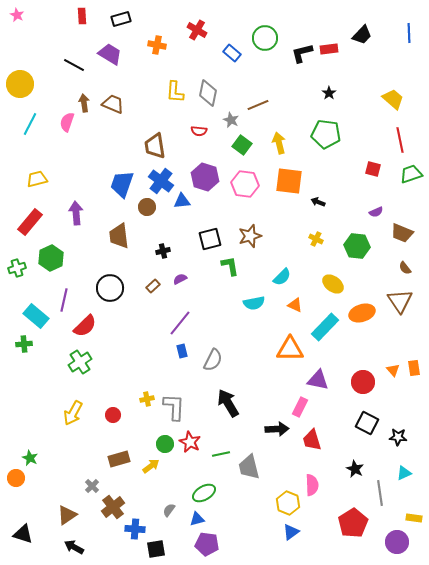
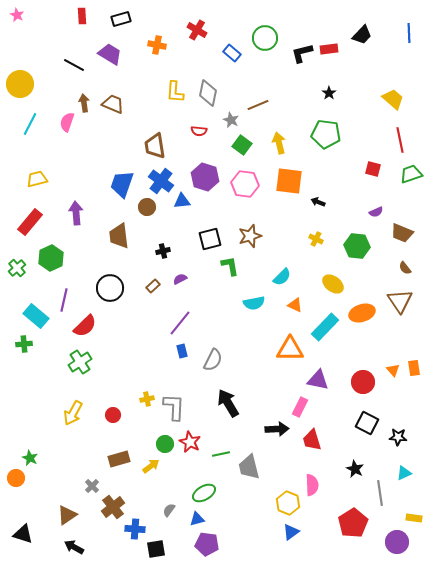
green cross at (17, 268): rotated 24 degrees counterclockwise
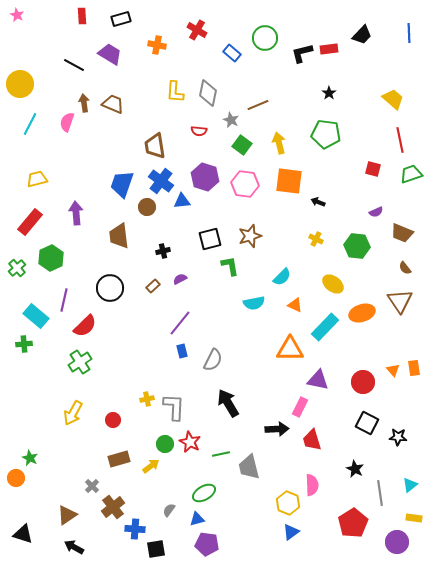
red circle at (113, 415): moved 5 px down
cyan triangle at (404, 473): moved 6 px right, 12 px down; rotated 14 degrees counterclockwise
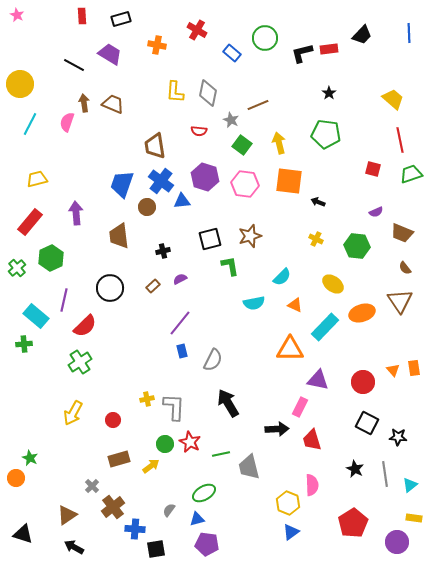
gray line at (380, 493): moved 5 px right, 19 px up
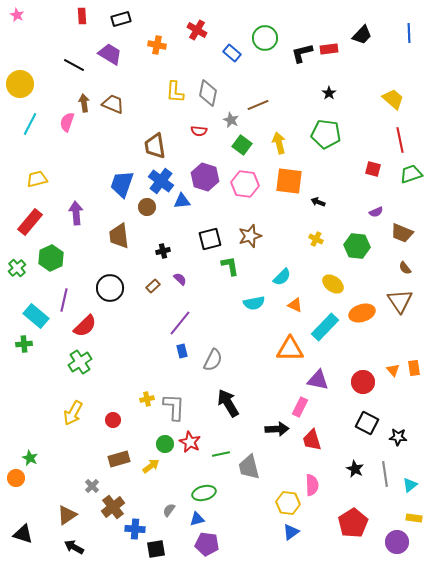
purple semicircle at (180, 279): rotated 72 degrees clockwise
green ellipse at (204, 493): rotated 15 degrees clockwise
yellow hexagon at (288, 503): rotated 15 degrees counterclockwise
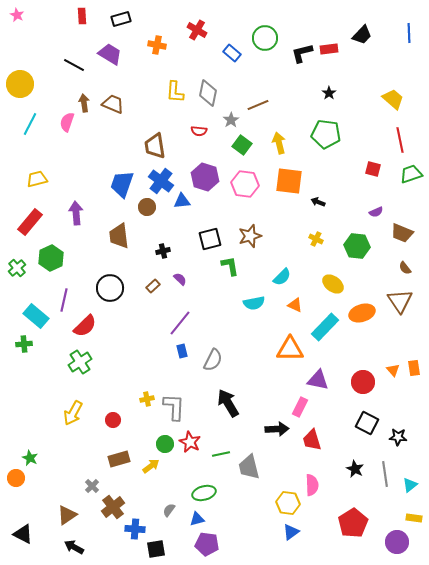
gray star at (231, 120): rotated 14 degrees clockwise
black triangle at (23, 534): rotated 10 degrees clockwise
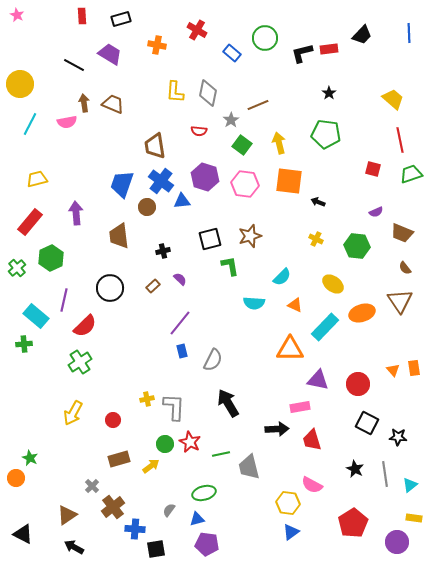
pink semicircle at (67, 122): rotated 120 degrees counterclockwise
cyan semicircle at (254, 303): rotated 15 degrees clockwise
red circle at (363, 382): moved 5 px left, 2 px down
pink rectangle at (300, 407): rotated 54 degrees clockwise
pink semicircle at (312, 485): rotated 120 degrees clockwise
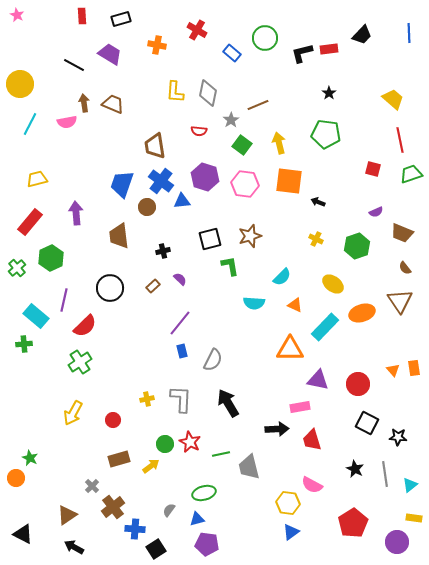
green hexagon at (357, 246): rotated 25 degrees counterclockwise
gray L-shape at (174, 407): moved 7 px right, 8 px up
black square at (156, 549): rotated 24 degrees counterclockwise
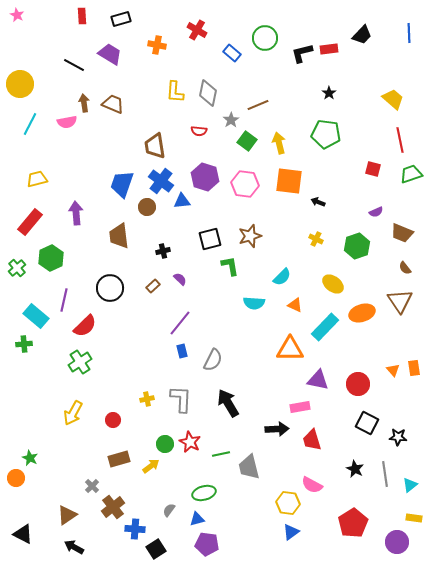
green square at (242, 145): moved 5 px right, 4 px up
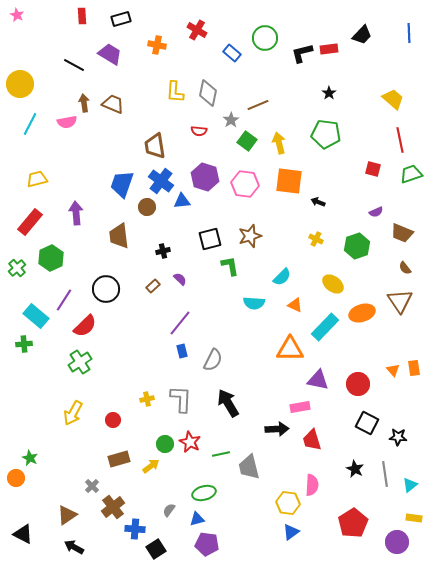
black circle at (110, 288): moved 4 px left, 1 px down
purple line at (64, 300): rotated 20 degrees clockwise
pink semicircle at (312, 485): rotated 115 degrees counterclockwise
